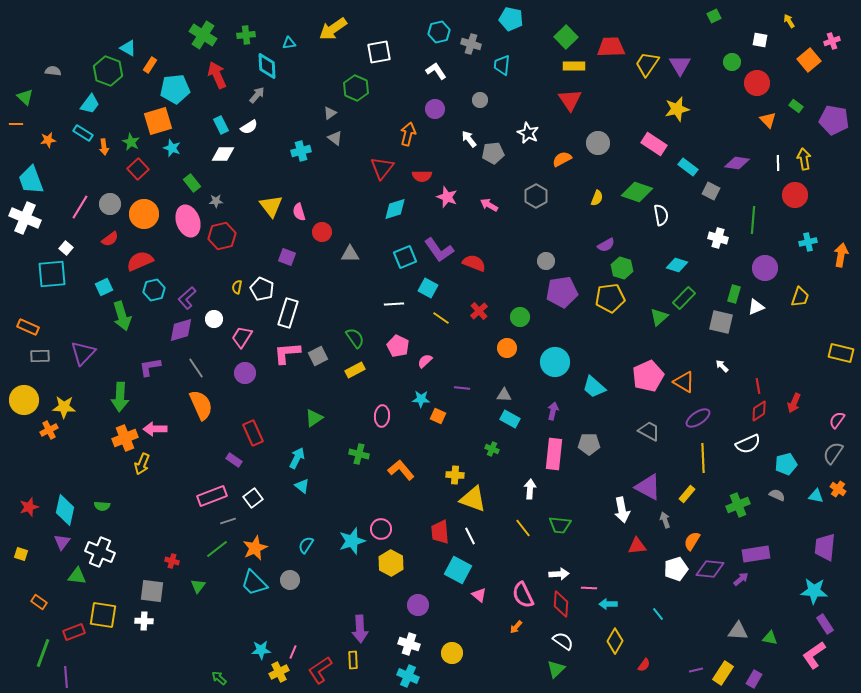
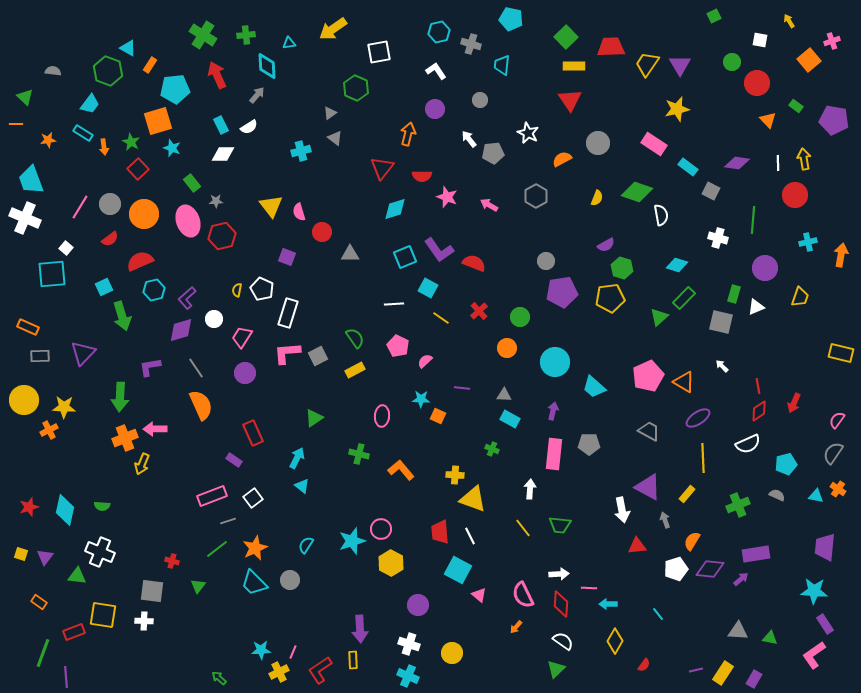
yellow semicircle at (237, 287): moved 3 px down
purple triangle at (62, 542): moved 17 px left, 15 px down
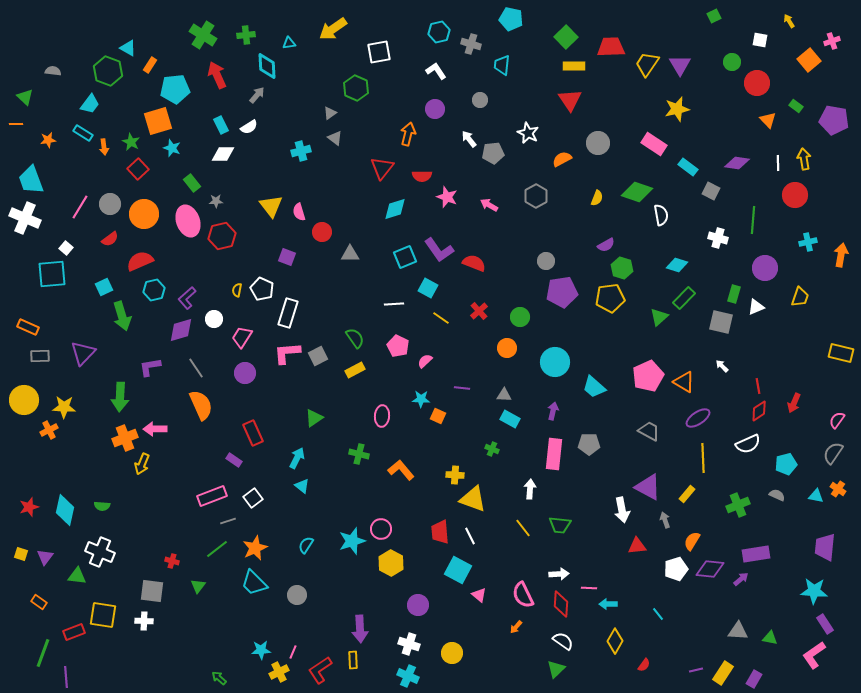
gray circle at (290, 580): moved 7 px right, 15 px down
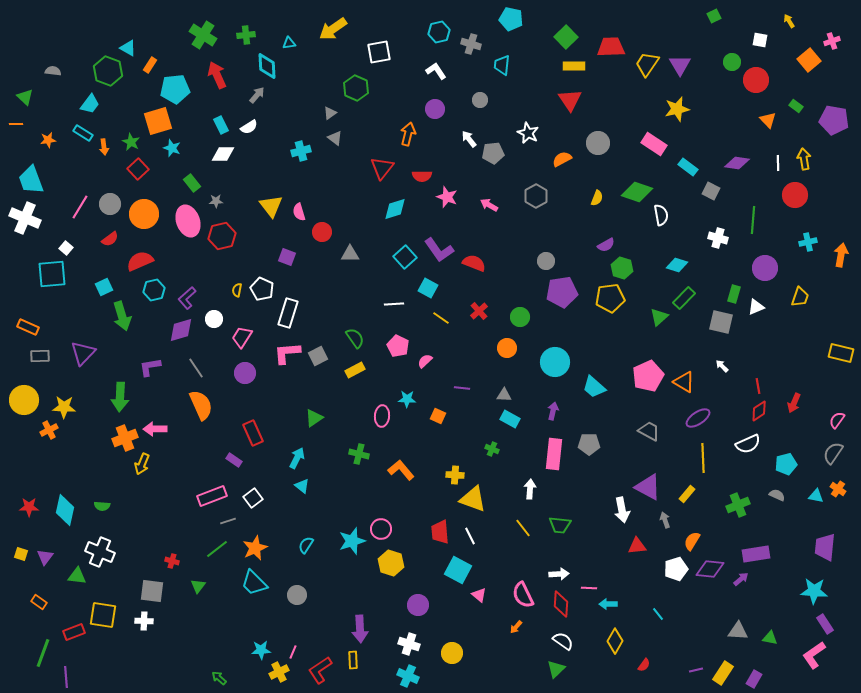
red circle at (757, 83): moved 1 px left, 3 px up
cyan square at (405, 257): rotated 20 degrees counterclockwise
cyan star at (421, 399): moved 14 px left
red star at (29, 507): rotated 18 degrees clockwise
yellow hexagon at (391, 563): rotated 10 degrees counterclockwise
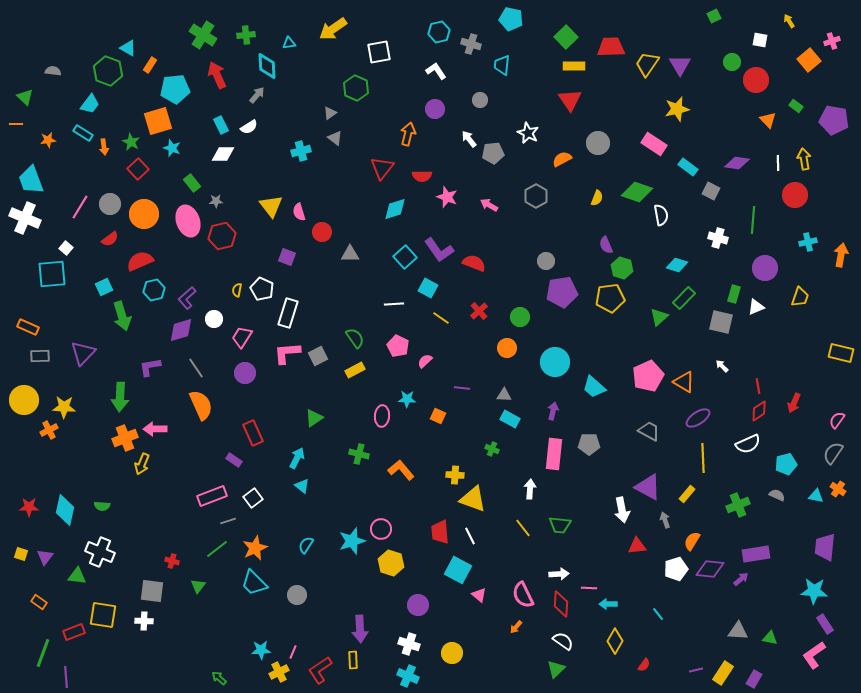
purple semicircle at (606, 245): rotated 96 degrees clockwise
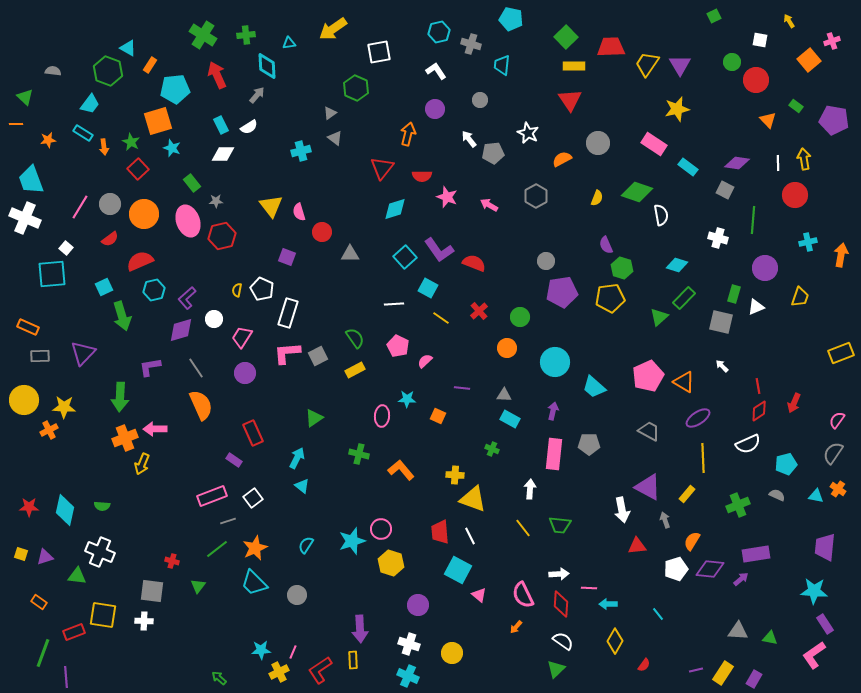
gray square at (711, 191): moved 14 px right, 1 px up
yellow rectangle at (841, 353): rotated 35 degrees counterclockwise
purple triangle at (45, 557): rotated 36 degrees clockwise
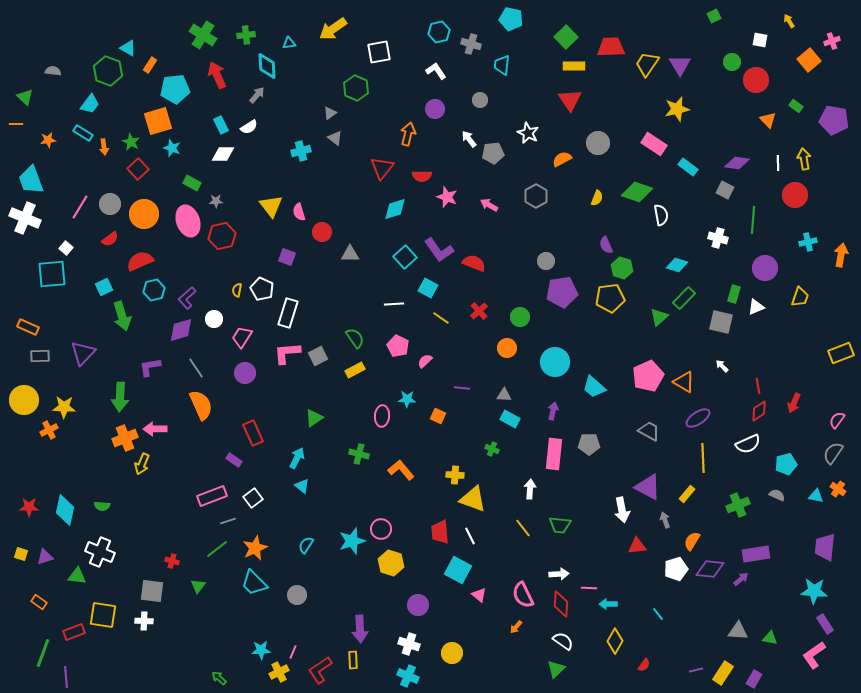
green rectangle at (192, 183): rotated 24 degrees counterclockwise
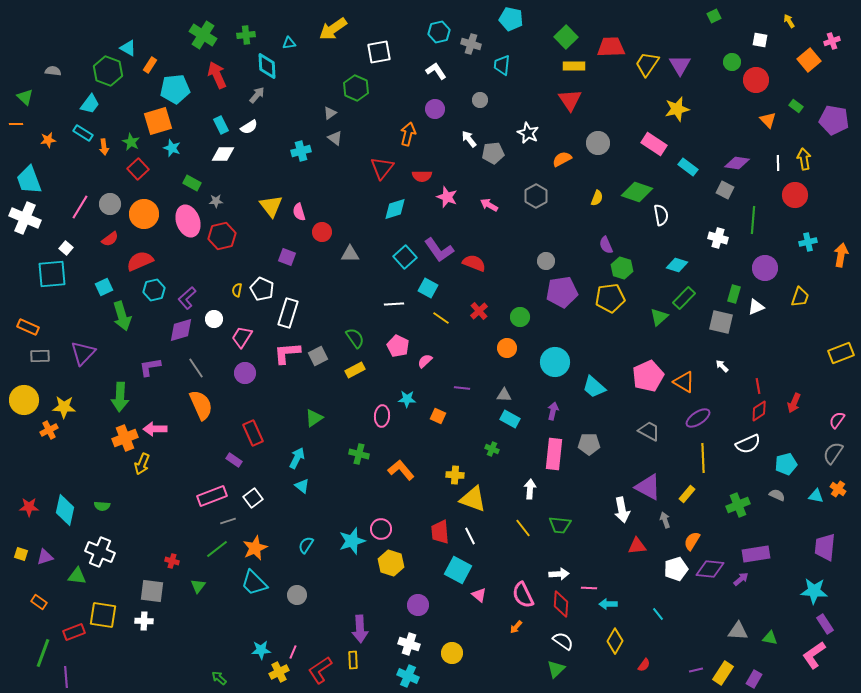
cyan trapezoid at (31, 180): moved 2 px left
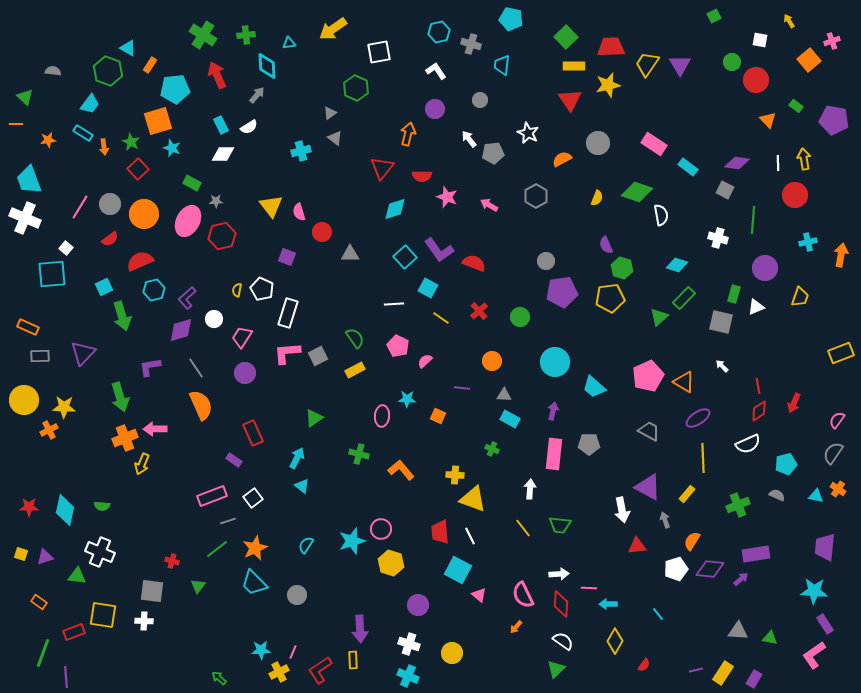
yellow star at (677, 109): moved 69 px left, 24 px up
pink ellipse at (188, 221): rotated 48 degrees clockwise
orange circle at (507, 348): moved 15 px left, 13 px down
green arrow at (120, 397): rotated 20 degrees counterclockwise
